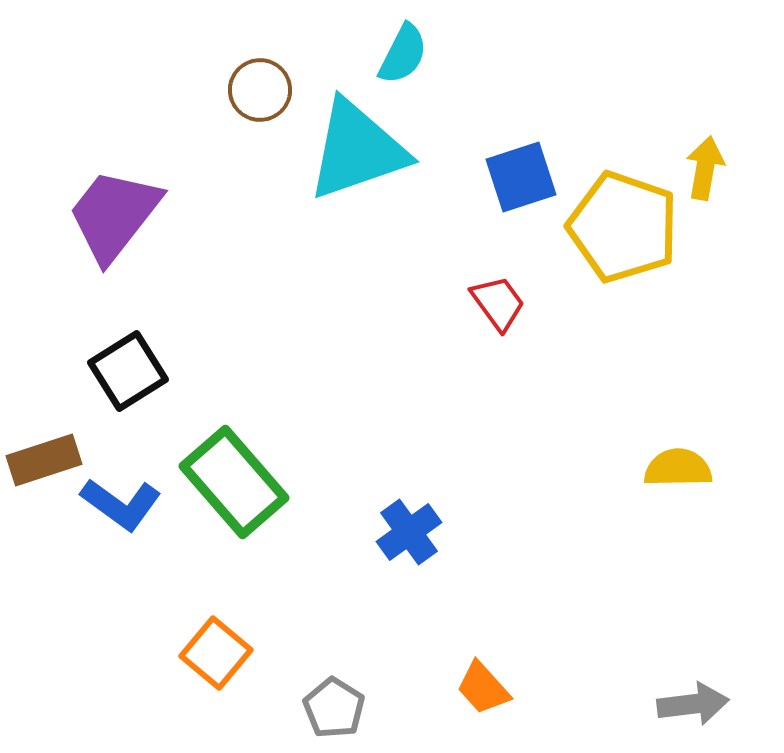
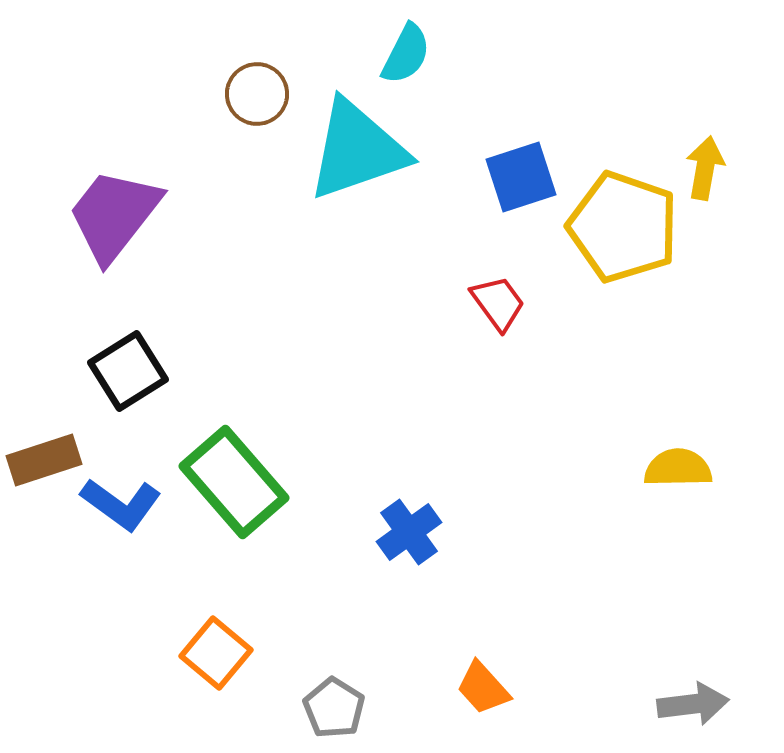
cyan semicircle: moved 3 px right
brown circle: moved 3 px left, 4 px down
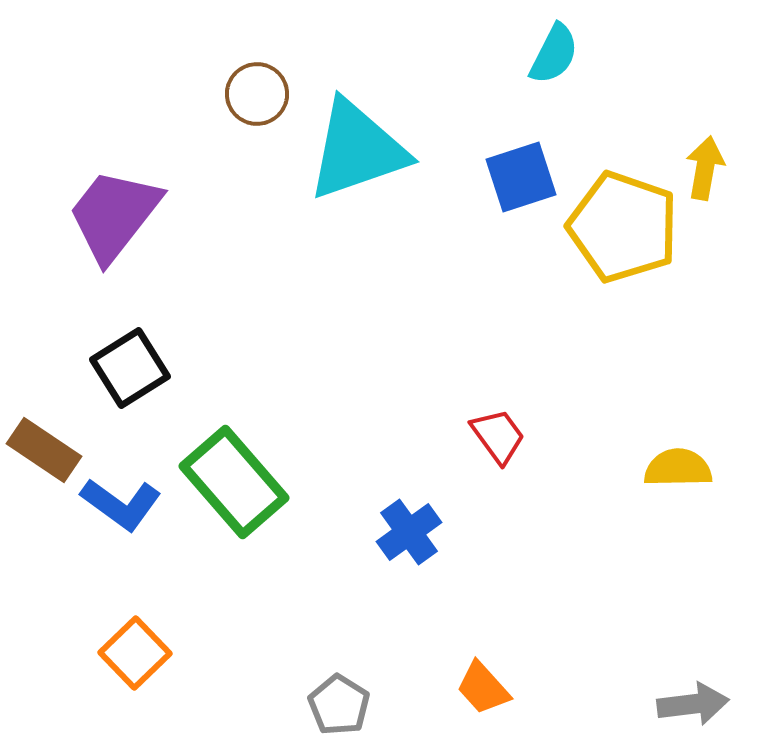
cyan semicircle: moved 148 px right
red trapezoid: moved 133 px down
black square: moved 2 px right, 3 px up
brown rectangle: moved 10 px up; rotated 52 degrees clockwise
orange square: moved 81 px left; rotated 6 degrees clockwise
gray pentagon: moved 5 px right, 3 px up
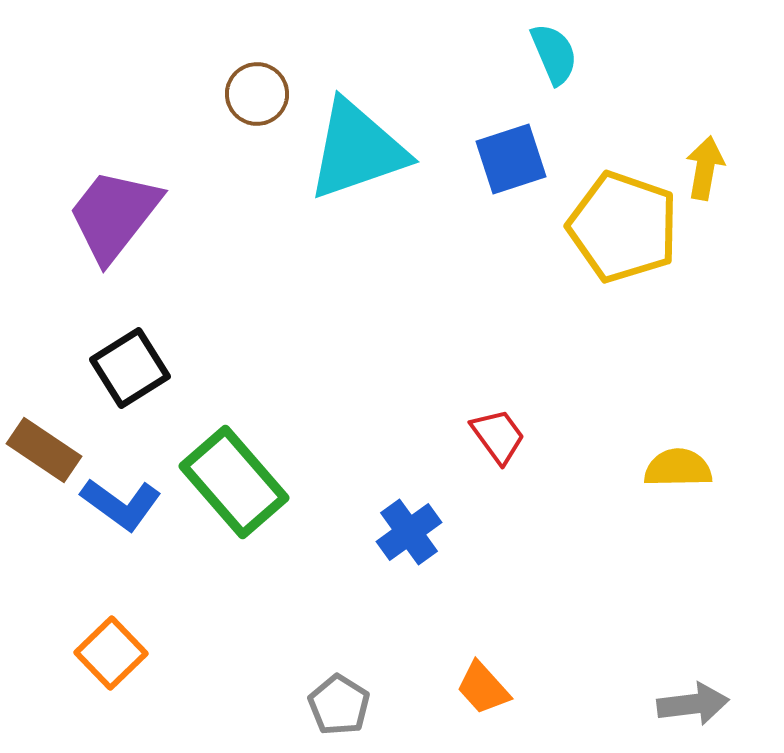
cyan semicircle: rotated 50 degrees counterclockwise
blue square: moved 10 px left, 18 px up
orange square: moved 24 px left
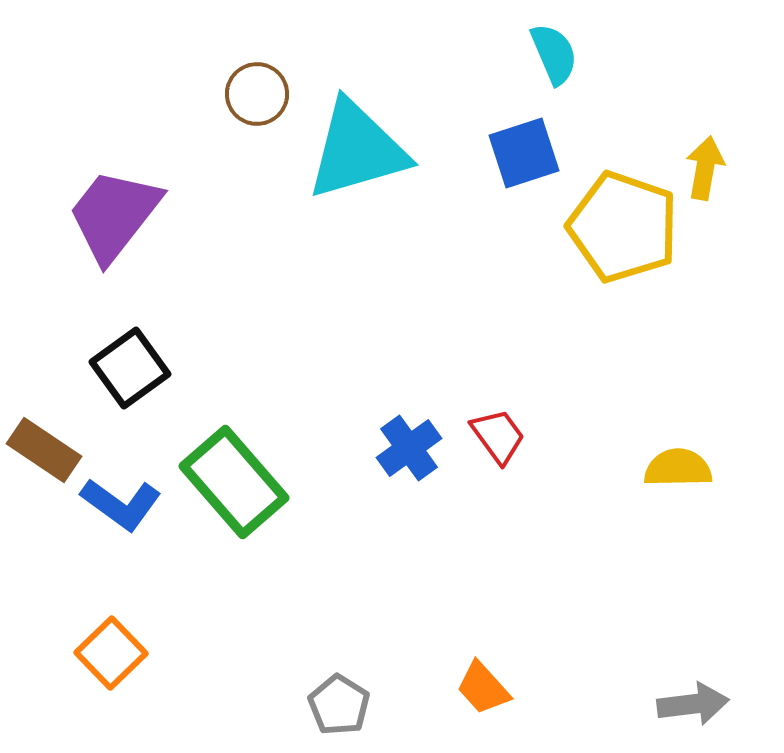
cyan triangle: rotated 3 degrees clockwise
blue square: moved 13 px right, 6 px up
black square: rotated 4 degrees counterclockwise
blue cross: moved 84 px up
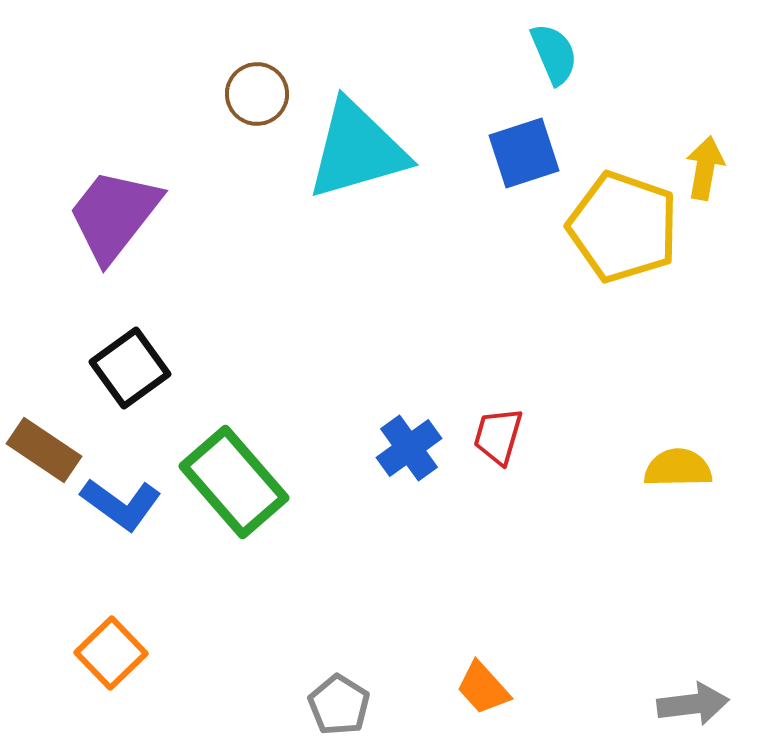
red trapezoid: rotated 128 degrees counterclockwise
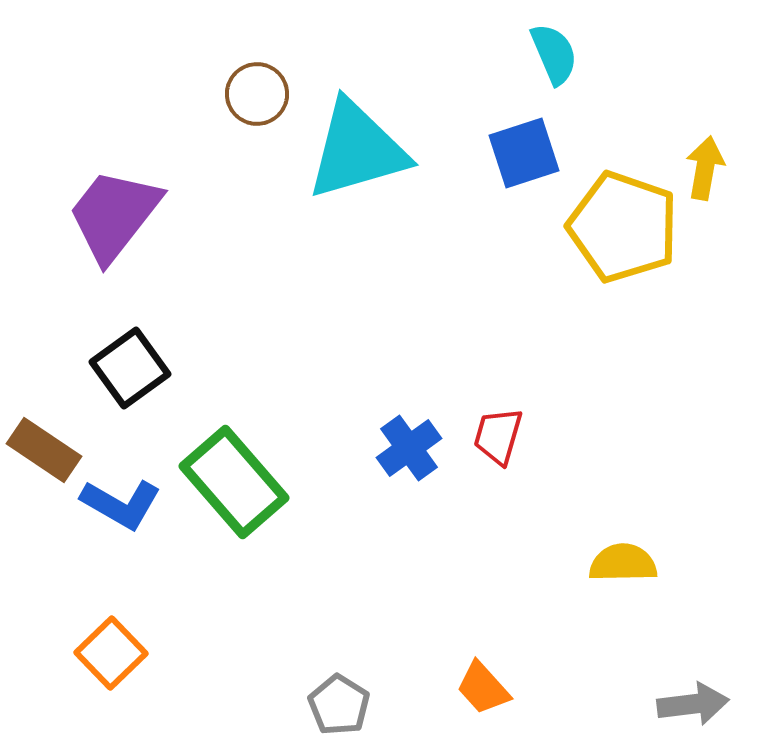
yellow semicircle: moved 55 px left, 95 px down
blue L-shape: rotated 6 degrees counterclockwise
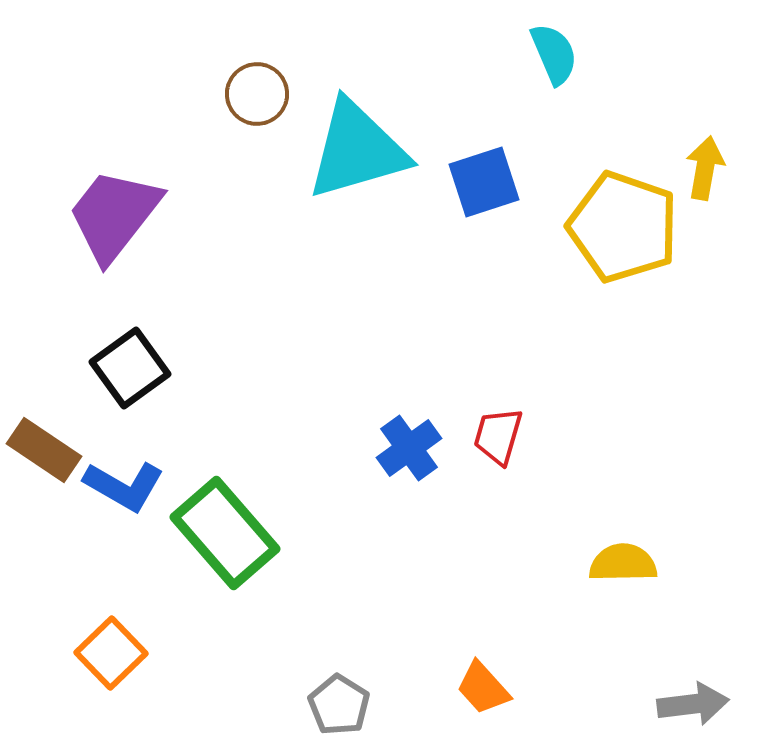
blue square: moved 40 px left, 29 px down
green rectangle: moved 9 px left, 51 px down
blue L-shape: moved 3 px right, 18 px up
